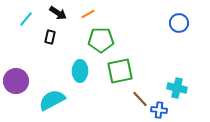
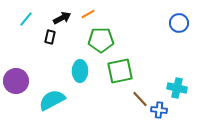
black arrow: moved 4 px right, 5 px down; rotated 60 degrees counterclockwise
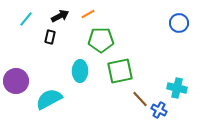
black arrow: moved 2 px left, 2 px up
cyan semicircle: moved 3 px left, 1 px up
blue cross: rotated 21 degrees clockwise
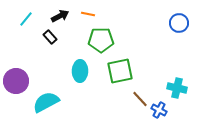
orange line: rotated 40 degrees clockwise
black rectangle: rotated 56 degrees counterclockwise
cyan semicircle: moved 3 px left, 3 px down
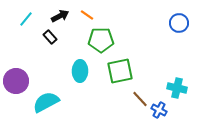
orange line: moved 1 px left, 1 px down; rotated 24 degrees clockwise
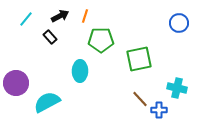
orange line: moved 2 px left, 1 px down; rotated 72 degrees clockwise
green square: moved 19 px right, 12 px up
purple circle: moved 2 px down
cyan semicircle: moved 1 px right
blue cross: rotated 28 degrees counterclockwise
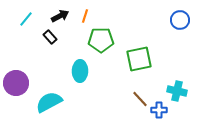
blue circle: moved 1 px right, 3 px up
cyan cross: moved 3 px down
cyan semicircle: moved 2 px right
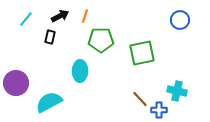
black rectangle: rotated 56 degrees clockwise
green square: moved 3 px right, 6 px up
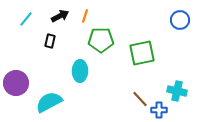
black rectangle: moved 4 px down
